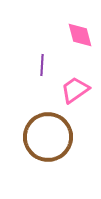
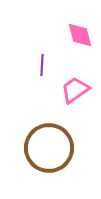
brown circle: moved 1 px right, 11 px down
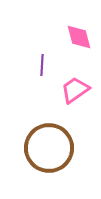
pink diamond: moved 1 px left, 2 px down
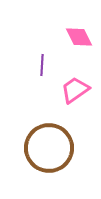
pink diamond: rotated 12 degrees counterclockwise
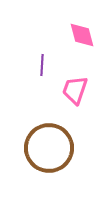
pink diamond: moved 3 px right, 2 px up; rotated 12 degrees clockwise
pink trapezoid: rotated 36 degrees counterclockwise
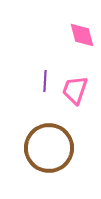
purple line: moved 3 px right, 16 px down
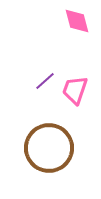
pink diamond: moved 5 px left, 14 px up
purple line: rotated 45 degrees clockwise
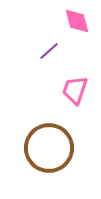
purple line: moved 4 px right, 30 px up
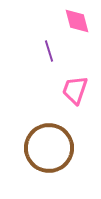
purple line: rotated 65 degrees counterclockwise
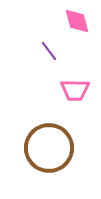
purple line: rotated 20 degrees counterclockwise
pink trapezoid: rotated 108 degrees counterclockwise
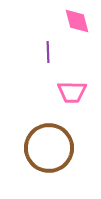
purple line: moved 1 px left, 1 px down; rotated 35 degrees clockwise
pink trapezoid: moved 3 px left, 2 px down
